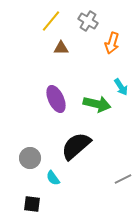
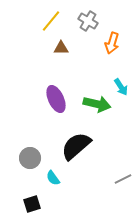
black square: rotated 24 degrees counterclockwise
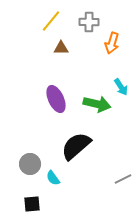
gray cross: moved 1 px right, 1 px down; rotated 30 degrees counterclockwise
gray circle: moved 6 px down
black square: rotated 12 degrees clockwise
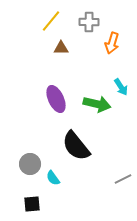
black semicircle: rotated 88 degrees counterclockwise
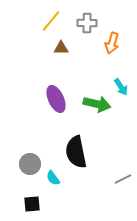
gray cross: moved 2 px left, 1 px down
black semicircle: moved 6 px down; rotated 28 degrees clockwise
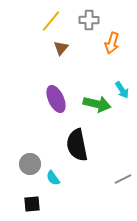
gray cross: moved 2 px right, 3 px up
brown triangle: rotated 49 degrees counterclockwise
cyan arrow: moved 1 px right, 3 px down
black semicircle: moved 1 px right, 7 px up
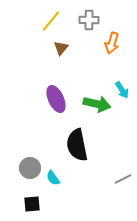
gray circle: moved 4 px down
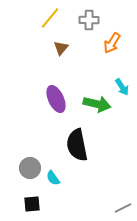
yellow line: moved 1 px left, 3 px up
orange arrow: rotated 15 degrees clockwise
cyan arrow: moved 3 px up
gray line: moved 29 px down
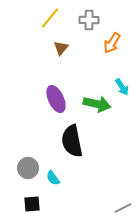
black semicircle: moved 5 px left, 4 px up
gray circle: moved 2 px left
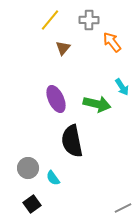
yellow line: moved 2 px down
orange arrow: moved 1 px up; rotated 110 degrees clockwise
brown triangle: moved 2 px right
black square: rotated 30 degrees counterclockwise
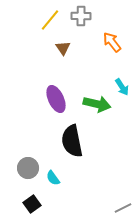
gray cross: moved 8 px left, 4 px up
brown triangle: rotated 14 degrees counterclockwise
